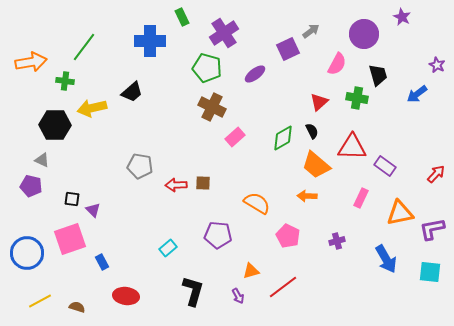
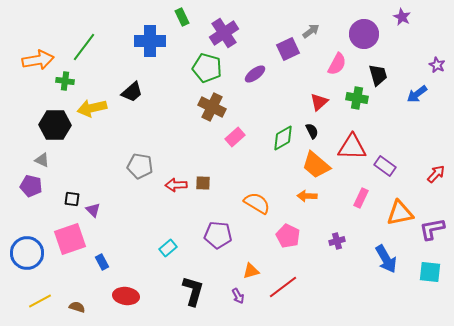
orange arrow at (31, 62): moved 7 px right, 2 px up
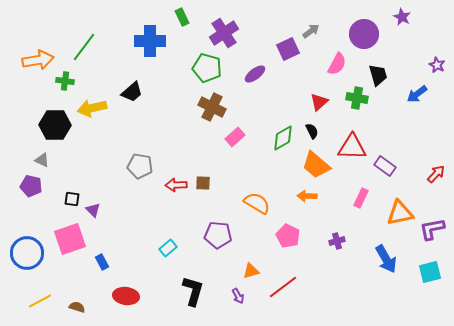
cyan square at (430, 272): rotated 20 degrees counterclockwise
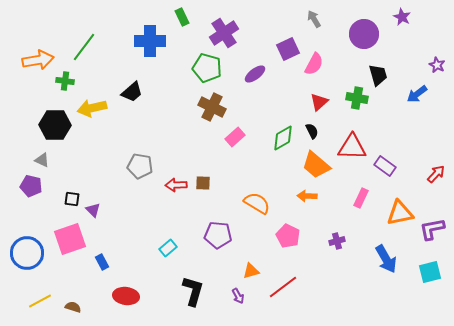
gray arrow at (311, 31): moved 3 px right, 12 px up; rotated 84 degrees counterclockwise
pink semicircle at (337, 64): moved 23 px left
brown semicircle at (77, 307): moved 4 px left
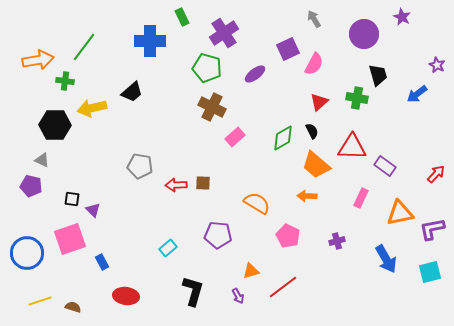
yellow line at (40, 301): rotated 10 degrees clockwise
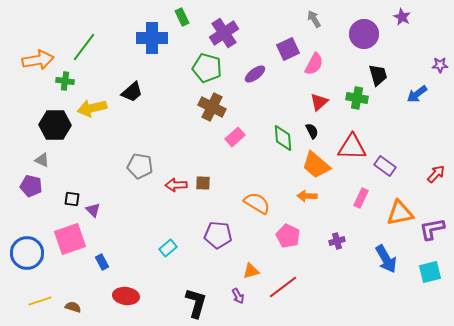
blue cross at (150, 41): moved 2 px right, 3 px up
purple star at (437, 65): moved 3 px right; rotated 28 degrees counterclockwise
green diamond at (283, 138): rotated 64 degrees counterclockwise
black L-shape at (193, 291): moved 3 px right, 12 px down
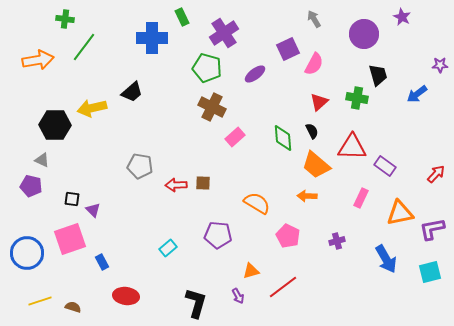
green cross at (65, 81): moved 62 px up
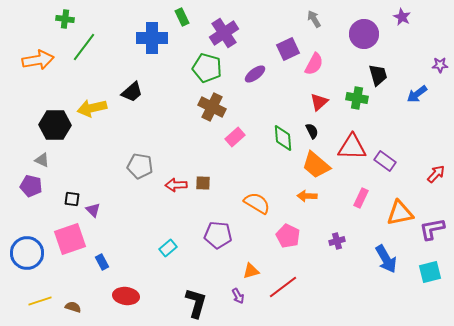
purple rectangle at (385, 166): moved 5 px up
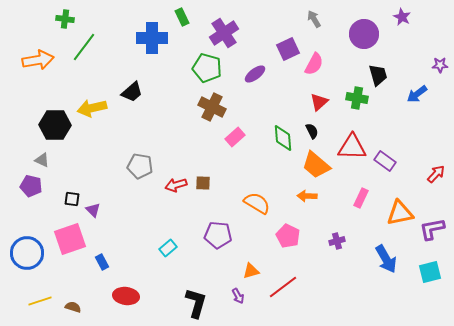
red arrow at (176, 185): rotated 15 degrees counterclockwise
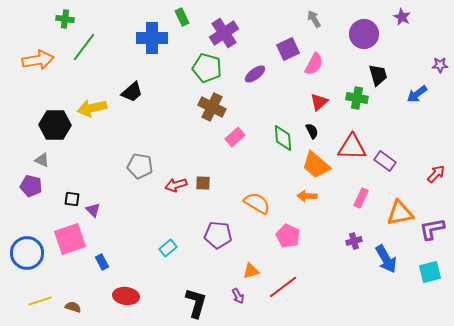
purple cross at (337, 241): moved 17 px right
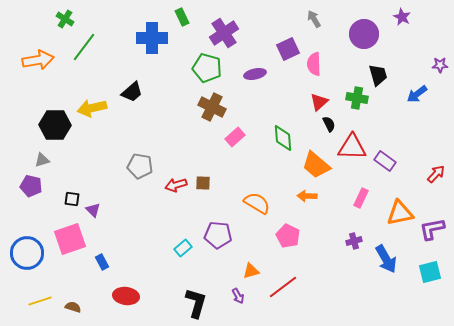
green cross at (65, 19): rotated 24 degrees clockwise
pink semicircle at (314, 64): rotated 150 degrees clockwise
purple ellipse at (255, 74): rotated 25 degrees clockwise
black semicircle at (312, 131): moved 17 px right, 7 px up
gray triangle at (42, 160): rotated 42 degrees counterclockwise
cyan rectangle at (168, 248): moved 15 px right
